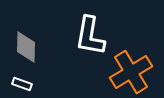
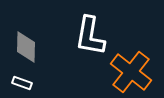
orange cross: rotated 21 degrees counterclockwise
white rectangle: moved 1 px up
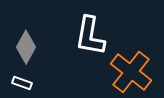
gray diamond: rotated 28 degrees clockwise
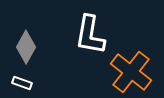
white L-shape: moved 1 px up
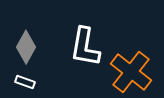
white L-shape: moved 5 px left, 12 px down
white rectangle: moved 3 px right, 1 px up
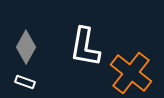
orange cross: moved 1 px down
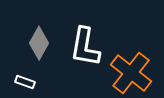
gray diamond: moved 13 px right, 4 px up
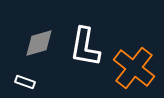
gray diamond: rotated 44 degrees clockwise
orange cross: moved 3 px right, 5 px up
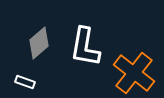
gray diamond: rotated 24 degrees counterclockwise
orange cross: moved 5 px down
